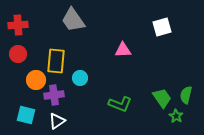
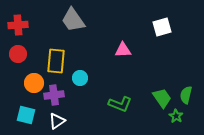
orange circle: moved 2 px left, 3 px down
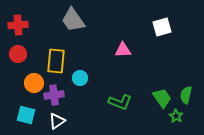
green L-shape: moved 2 px up
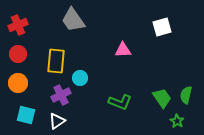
red cross: rotated 18 degrees counterclockwise
orange circle: moved 16 px left
purple cross: moved 7 px right; rotated 18 degrees counterclockwise
green star: moved 1 px right, 5 px down
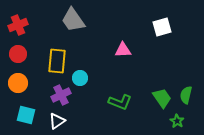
yellow rectangle: moved 1 px right
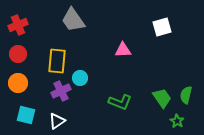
purple cross: moved 4 px up
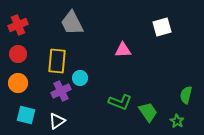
gray trapezoid: moved 1 px left, 3 px down; rotated 8 degrees clockwise
green trapezoid: moved 14 px left, 14 px down
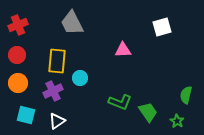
red circle: moved 1 px left, 1 px down
purple cross: moved 8 px left
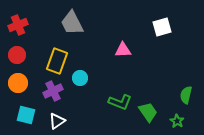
yellow rectangle: rotated 15 degrees clockwise
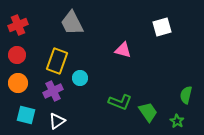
pink triangle: rotated 18 degrees clockwise
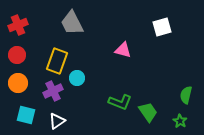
cyan circle: moved 3 px left
green star: moved 3 px right
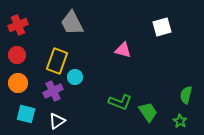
cyan circle: moved 2 px left, 1 px up
cyan square: moved 1 px up
